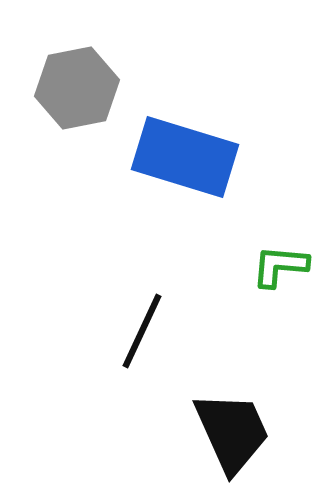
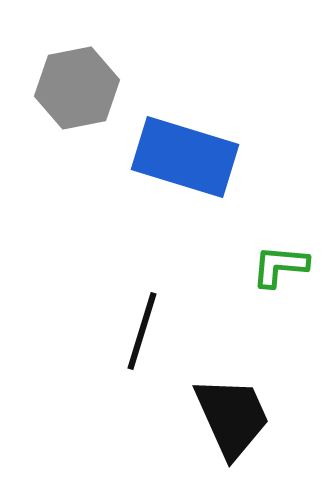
black line: rotated 8 degrees counterclockwise
black trapezoid: moved 15 px up
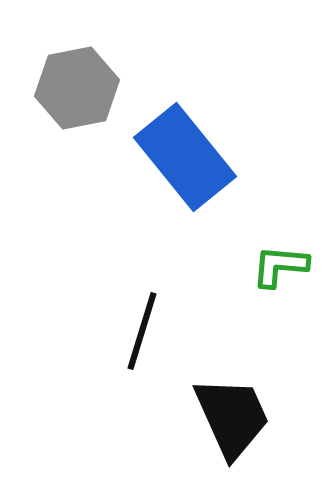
blue rectangle: rotated 34 degrees clockwise
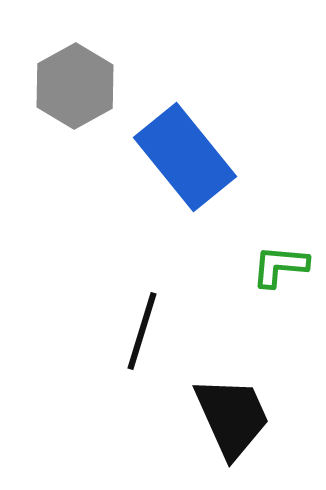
gray hexagon: moved 2 px left, 2 px up; rotated 18 degrees counterclockwise
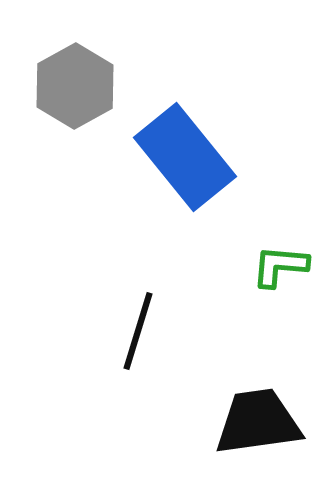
black line: moved 4 px left
black trapezoid: moved 26 px right, 5 px down; rotated 74 degrees counterclockwise
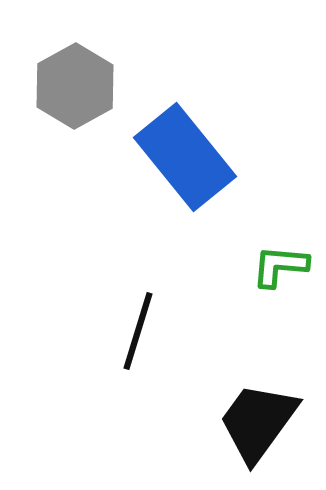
black trapezoid: rotated 46 degrees counterclockwise
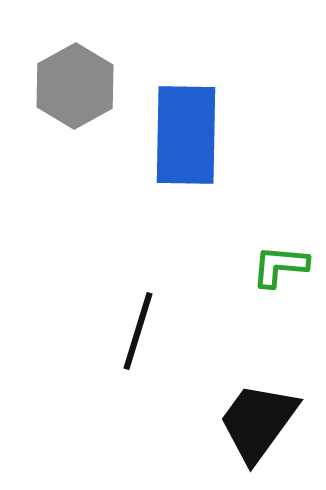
blue rectangle: moved 1 px right, 22 px up; rotated 40 degrees clockwise
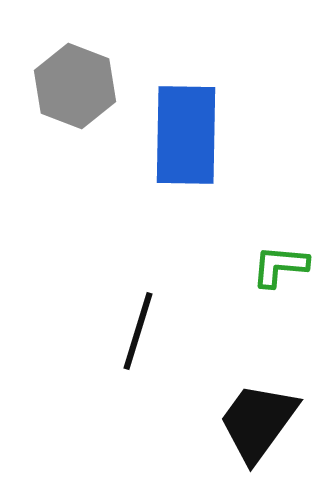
gray hexagon: rotated 10 degrees counterclockwise
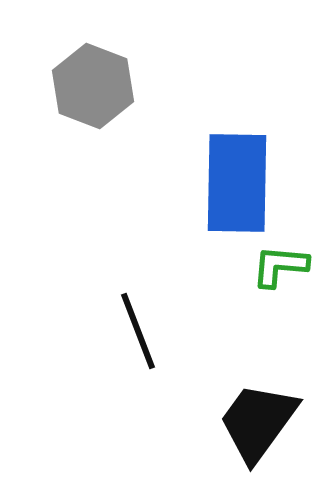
gray hexagon: moved 18 px right
blue rectangle: moved 51 px right, 48 px down
black line: rotated 38 degrees counterclockwise
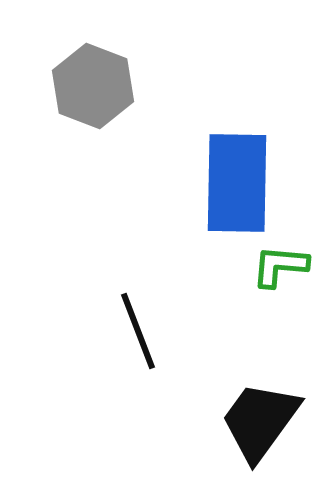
black trapezoid: moved 2 px right, 1 px up
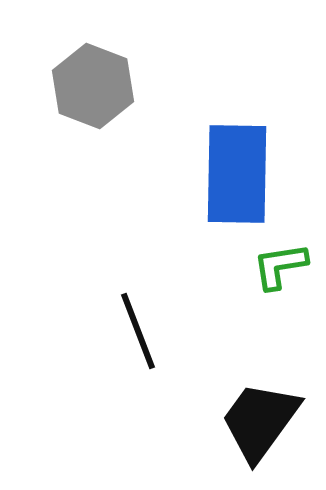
blue rectangle: moved 9 px up
green L-shape: rotated 14 degrees counterclockwise
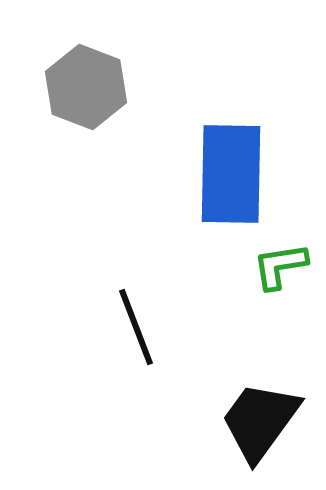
gray hexagon: moved 7 px left, 1 px down
blue rectangle: moved 6 px left
black line: moved 2 px left, 4 px up
